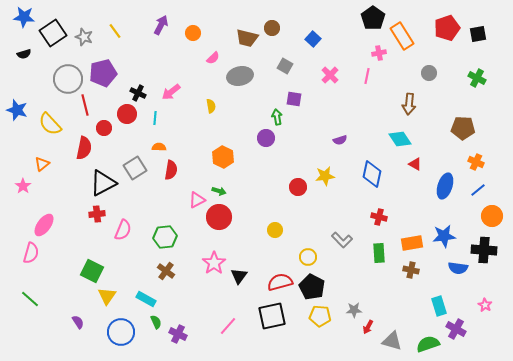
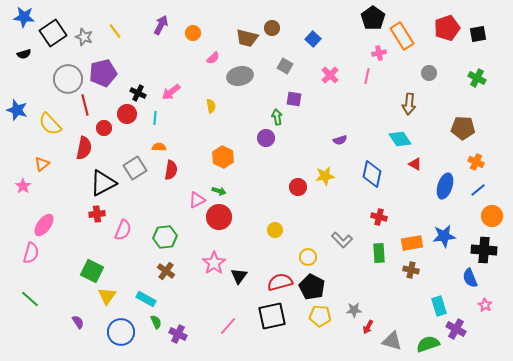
blue semicircle at (458, 268): moved 12 px right, 10 px down; rotated 60 degrees clockwise
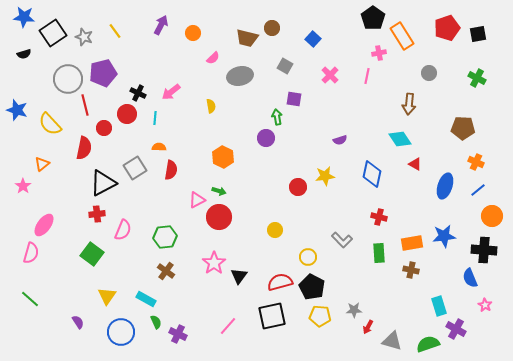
green square at (92, 271): moved 17 px up; rotated 10 degrees clockwise
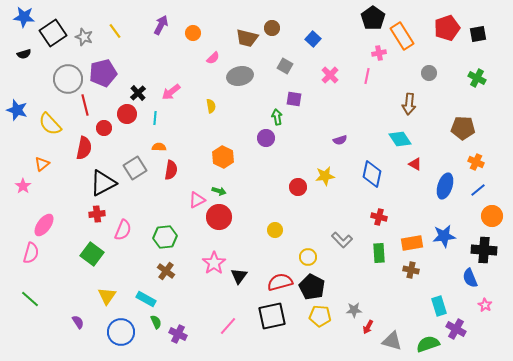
black cross at (138, 93): rotated 21 degrees clockwise
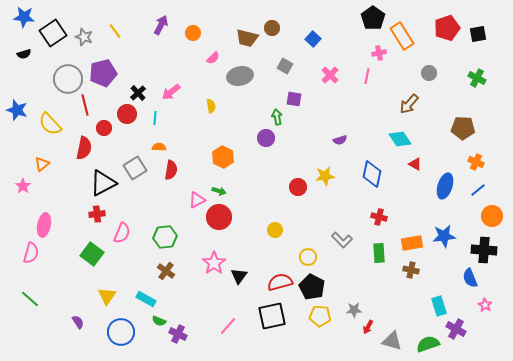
brown arrow at (409, 104): rotated 35 degrees clockwise
pink ellipse at (44, 225): rotated 25 degrees counterclockwise
pink semicircle at (123, 230): moved 1 px left, 3 px down
green semicircle at (156, 322): moved 3 px right, 1 px up; rotated 136 degrees clockwise
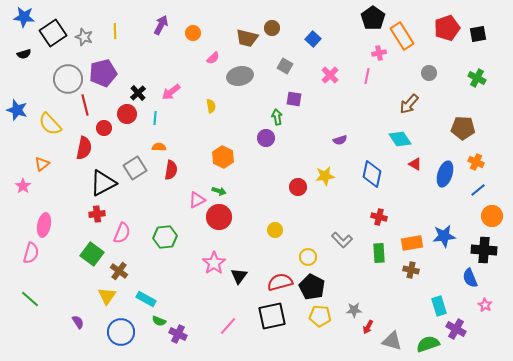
yellow line at (115, 31): rotated 35 degrees clockwise
blue ellipse at (445, 186): moved 12 px up
brown cross at (166, 271): moved 47 px left
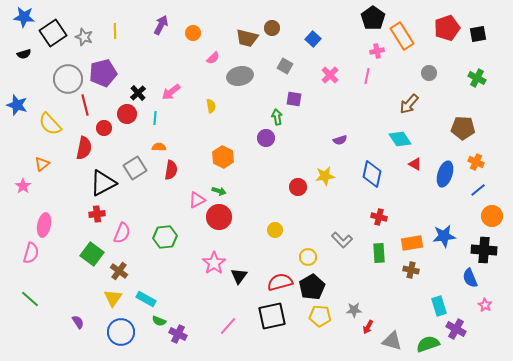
pink cross at (379, 53): moved 2 px left, 2 px up
blue star at (17, 110): moved 5 px up
black pentagon at (312, 287): rotated 15 degrees clockwise
yellow triangle at (107, 296): moved 6 px right, 2 px down
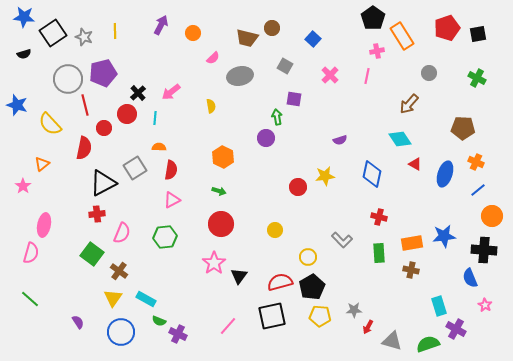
pink triangle at (197, 200): moved 25 px left
red circle at (219, 217): moved 2 px right, 7 px down
